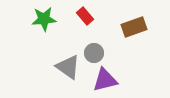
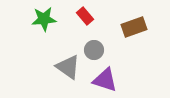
gray circle: moved 3 px up
purple triangle: rotated 32 degrees clockwise
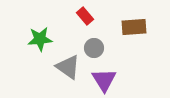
green star: moved 4 px left, 20 px down
brown rectangle: rotated 15 degrees clockwise
gray circle: moved 2 px up
purple triangle: moved 1 px left; rotated 40 degrees clockwise
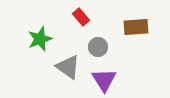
red rectangle: moved 4 px left, 1 px down
brown rectangle: moved 2 px right
green star: rotated 15 degrees counterclockwise
gray circle: moved 4 px right, 1 px up
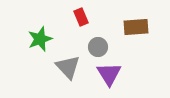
red rectangle: rotated 18 degrees clockwise
gray triangle: rotated 12 degrees clockwise
purple triangle: moved 5 px right, 6 px up
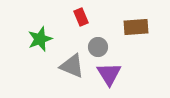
gray triangle: moved 4 px right, 1 px up; rotated 24 degrees counterclockwise
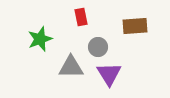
red rectangle: rotated 12 degrees clockwise
brown rectangle: moved 1 px left, 1 px up
gray triangle: moved 1 px left, 1 px down; rotated 24 degrees counterclockwise
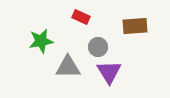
red rectangle: rotated 54 degrees counterclockwise
green star: moved 1 px right, 2 px down; rotated 10 degrees clockwise
gray triangle: moved 3 px left
purple triangle: moved 2 px up
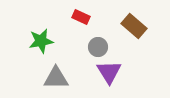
brown rectangle: moved 1 px left; rotated 45 degrees clockwise
gray triangle: moved 12 px left, 11 px down
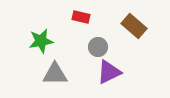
red rectangle: rotated 12 degrees counterclockwise
purple triangle: rotated 36 degrees clockwise
gray triangle: moved 1 px left, 4 px up
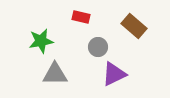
purple triangle: moved 5 px right, 2 px down
